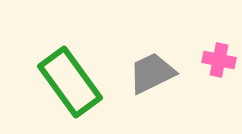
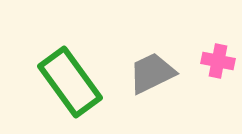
pink cross: moved 1 px left, 1 px down
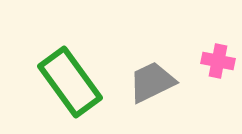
gray trapezoid: moved 9 px down
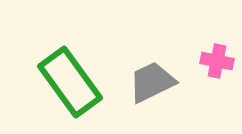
pink cross: moved 1 px left
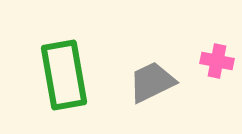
green rectangle: moved 6 px left, 7 px up; rotated 26 degrees clockwise
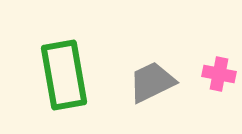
pink cross: moved 2 px right, 13 px down
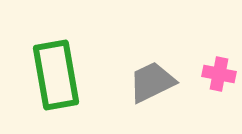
green rectangle: moved 8 px left
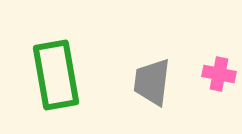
gray trapezoid: rotated 57 degrees counterclockwise
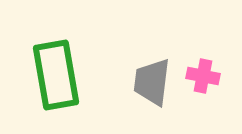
pink cross: moved 16 px left, 2 px down
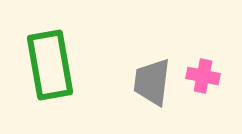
green rectangle: moved 6 px left, 10 px up
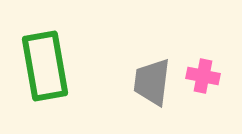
green rectangle: moved 5 px left, 1 px down
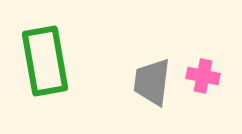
green rectangle: moved 5 px up
